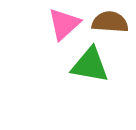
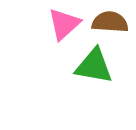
green triangle: moved 4 px right, 1 px down
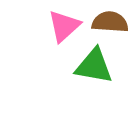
pink triangle: moved 2 px down
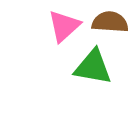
green triangle: moved 1 px left, 1 px down
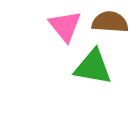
pink triangle: moved 1 px right; rotated 27 degrees counterclockwise
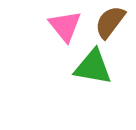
brown semicircle: rotated 57 degrees counterclockwise
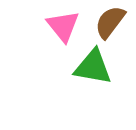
pink triangle: moved 2 px left
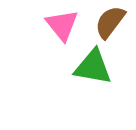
pink triangle: moved 1 px left, 1 px up
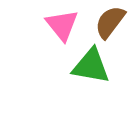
green triangle: moved 2 px left, 1 px up
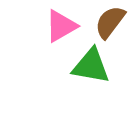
pink triangle: moved 1 px left, 1 px down; rotated 39 degrees clockwise
